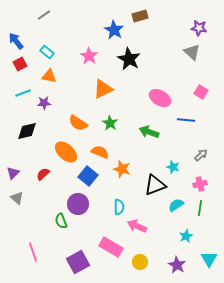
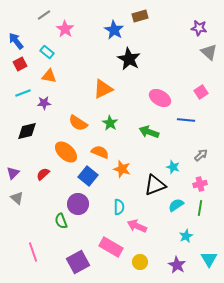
gray triangle at (192, 52): moved 17 px right
pink star at (89, 56): moved 24 px left, 27 px up
pink square at (201, 92): rotated 24 degrees clockwise
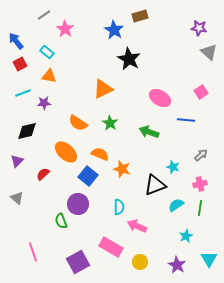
orange semicircle at (100, 152): moved 2 px down
purple triangle at (13, 173): moved 4 px right, 12 px up
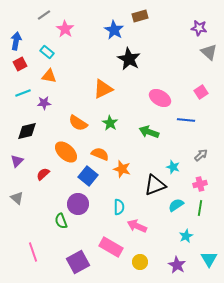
blue arrow at (16, 41): rotated 48 degrees clockwise
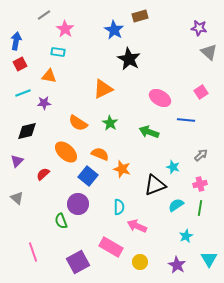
cyan rectangle at (47, 52): moved 11 px right; rotated 32 degrees counterclockwise
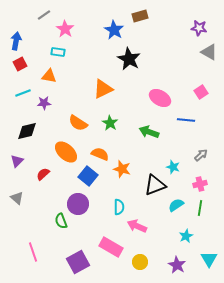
gray triangle at (209, 52): rotated 12 degrees counterclockwise
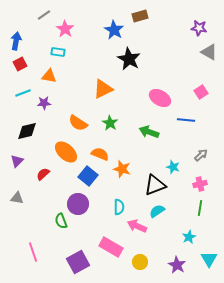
gray triangle at (17, 198): rotated 32 degrees counterclockwise
cyan semicircle at (176, 205): moved 19 px left, 6 px down
cyan star at (186, 236): moved 3 px right, 1 px down
